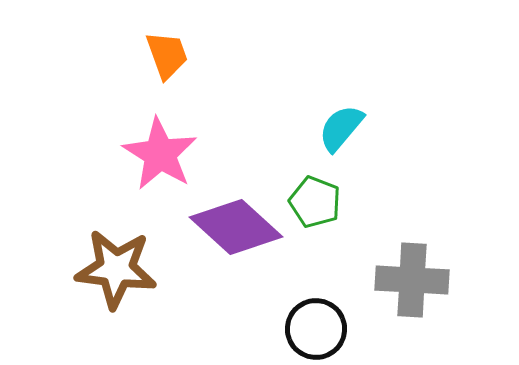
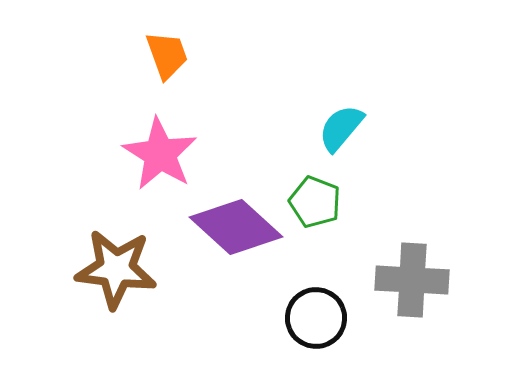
black circle: moved 11 px up
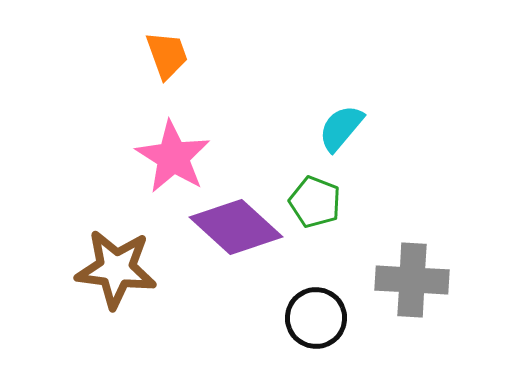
pink star: moved 13 px right, 3 px down
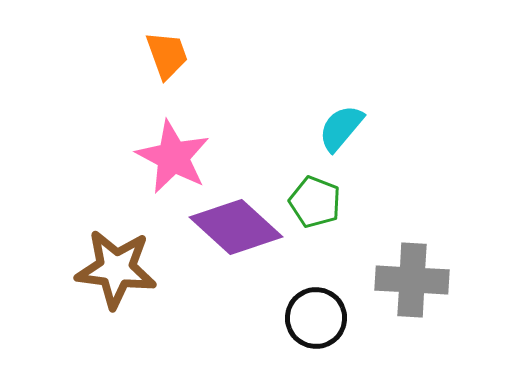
pink star: rotated 4 degrees counterclockwise
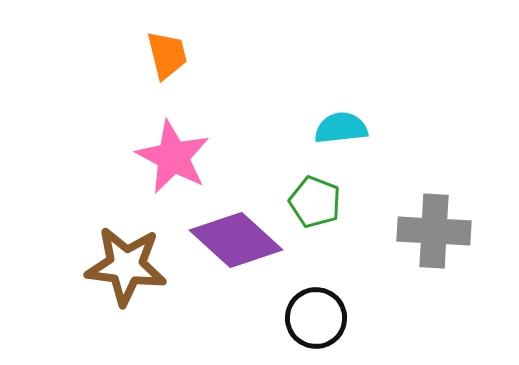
orange trapezoid: rotated 6 degrees clockwise
cyan semicircle: rotated 44 degrees clockwise
purple diamond: moved 13 px down
brown star: moved 10 px right, 3 px up
gray cross: moved 22 px right, 49 px up
